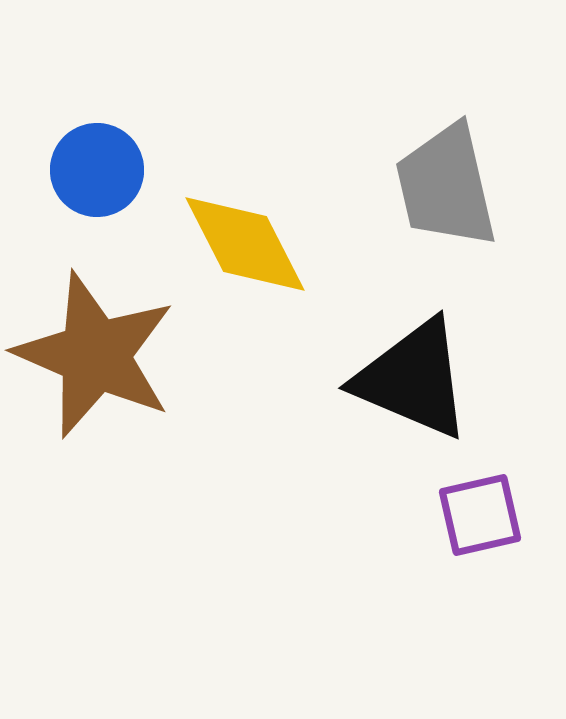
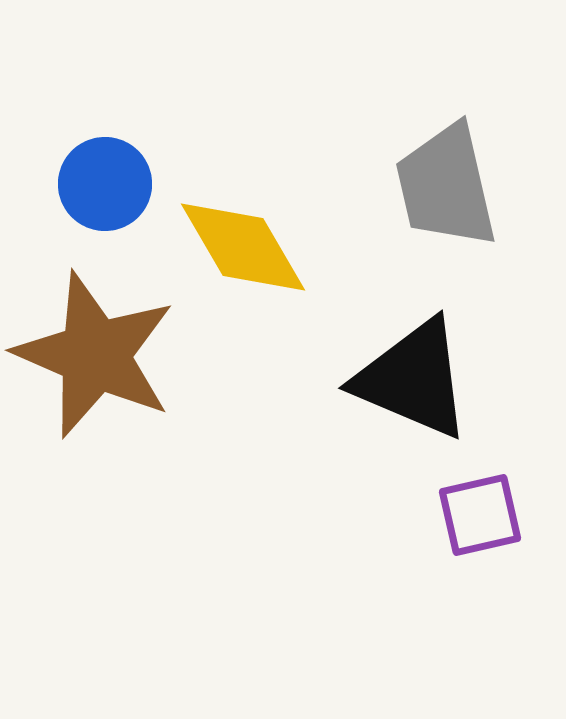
blue circle: moved 8 px right, 14 px down
yellow diamond: moved 2 px left, 3 px down; rotated 3 degrees counterclockwise
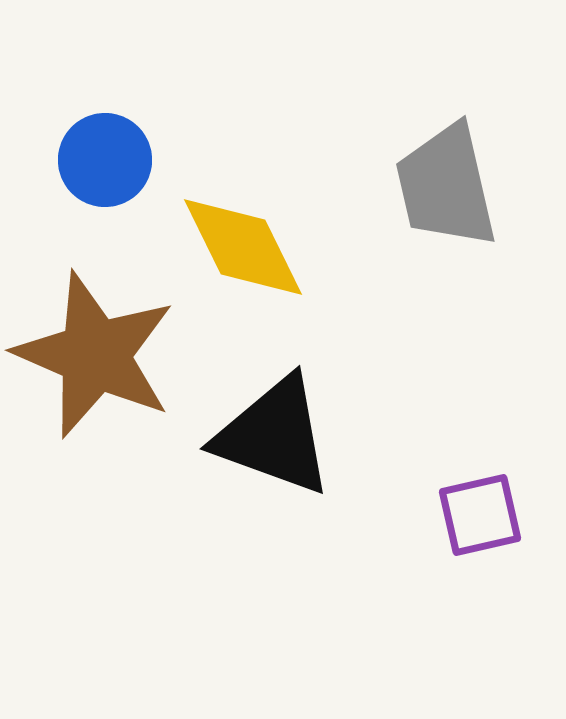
blue circle: moved 24 px up
yellow diamond: rotated 4 degrees clockwise
black triangle: moved 139 px left, 57 px down; rotated 3 degrees counterclockwise
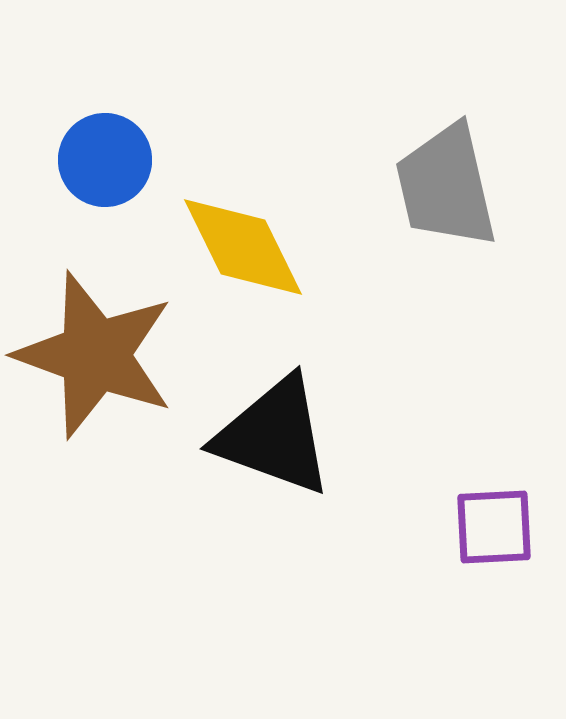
brown star: rotated 3 degrees counterclockwise
purple square: moved 14 px right, 12 px down; rotated 10 degrees clockwise
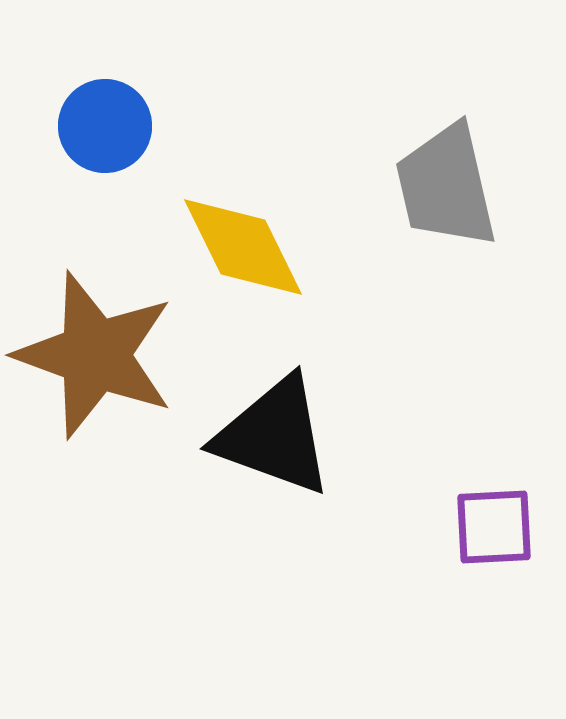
blue circle: moved 34 px up
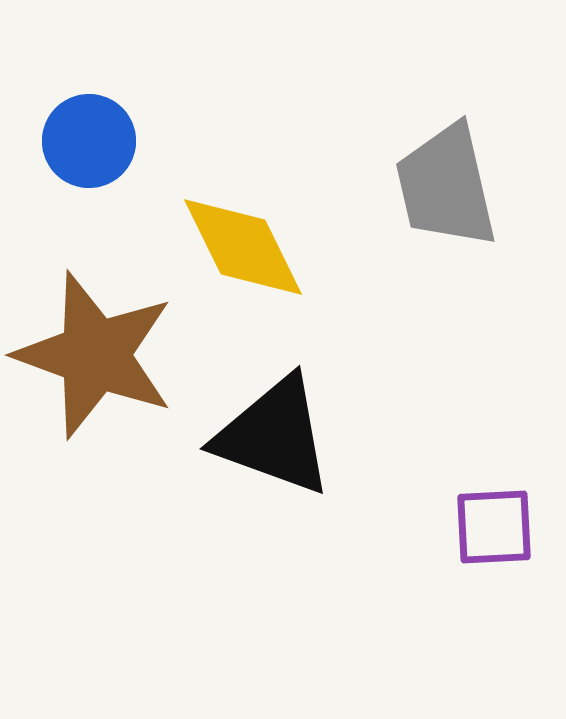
blue circle: moved 16 px left, 15 px down
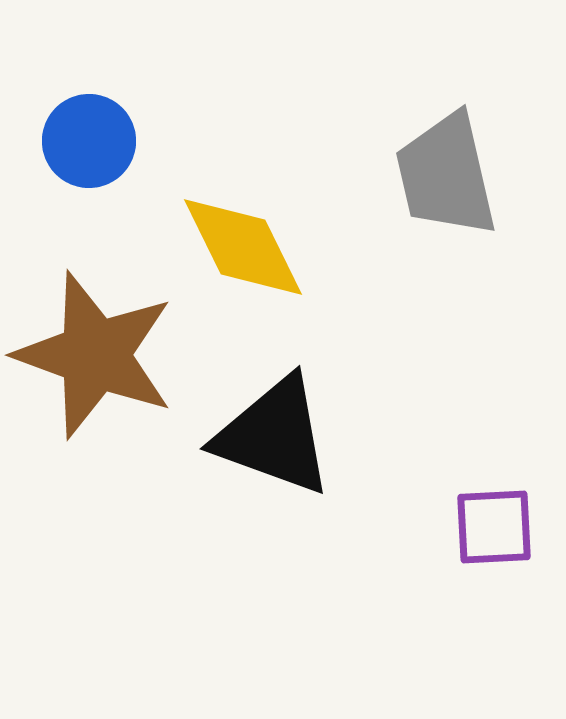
gray trapezoid: moved 11 px up
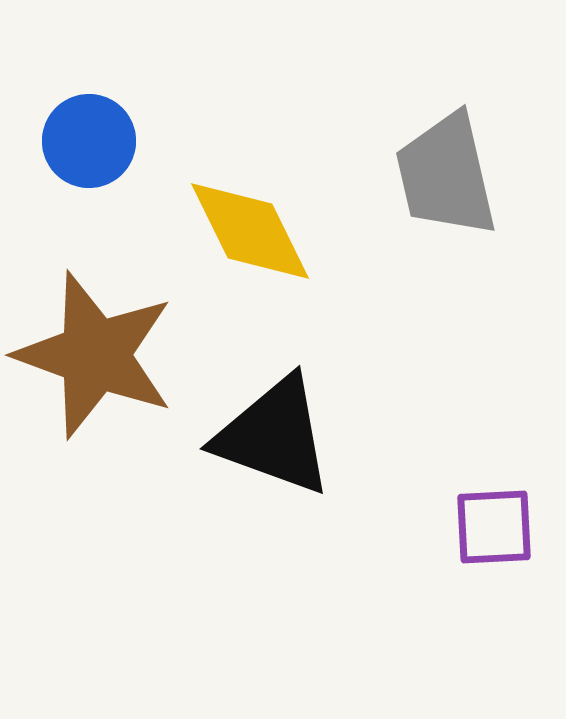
yellow diamond: moved 7 px right, 16 px up
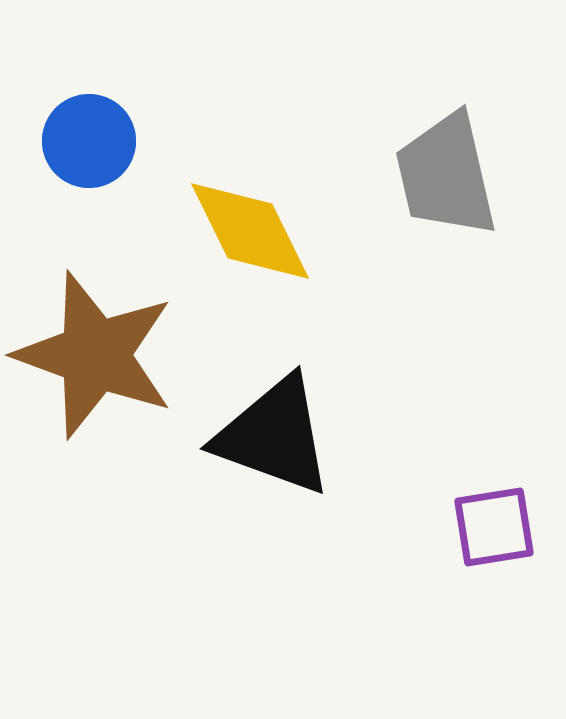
purple square: rotated 6 degrees counterclockwise
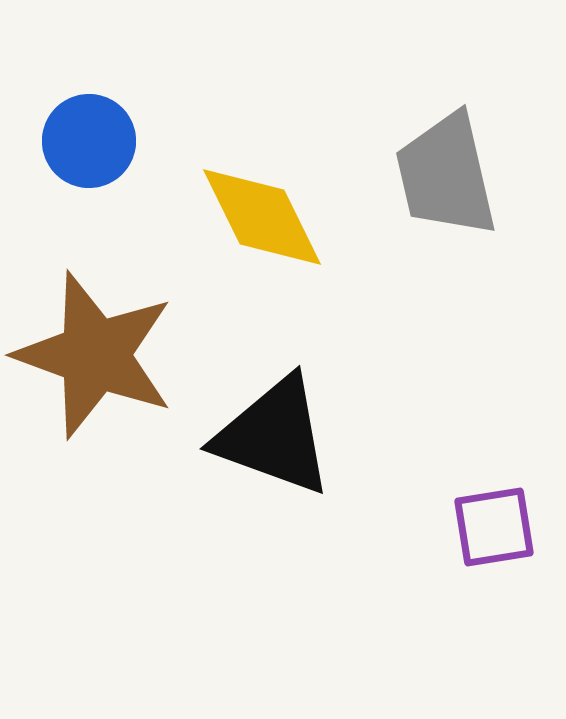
yellow diamond: moved 12 px right, 14 px up
